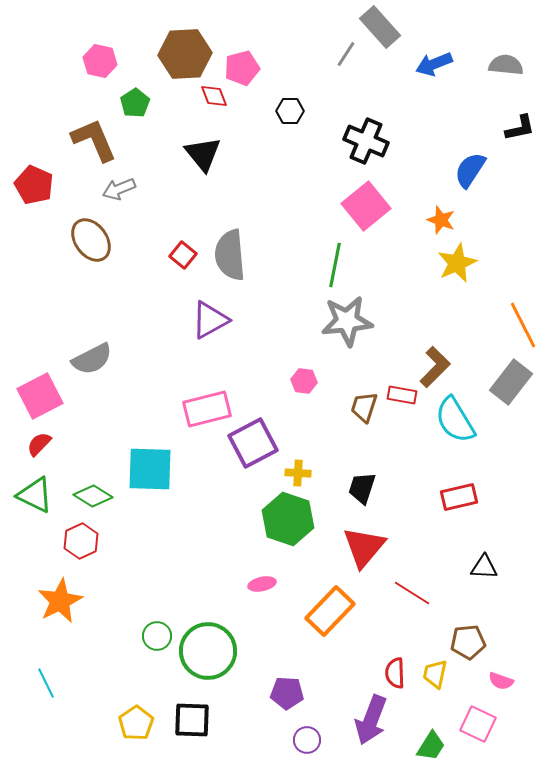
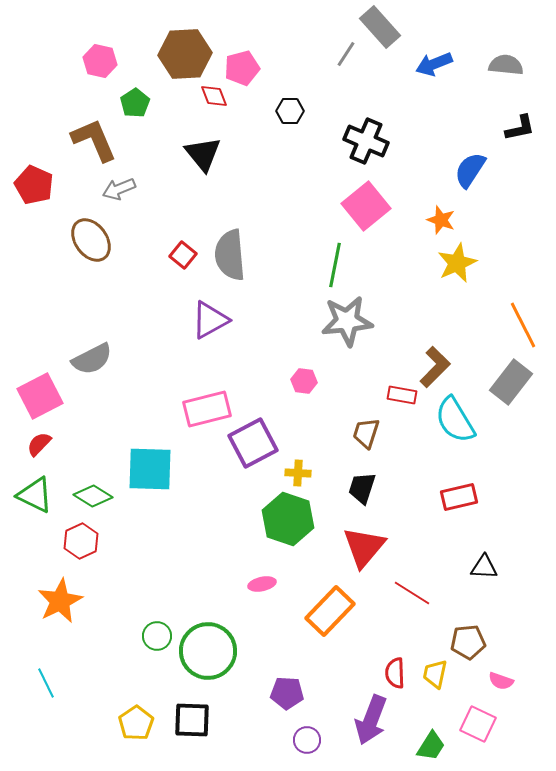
brown trapezoid at (364, 407): moved 2 px right, 26 px down
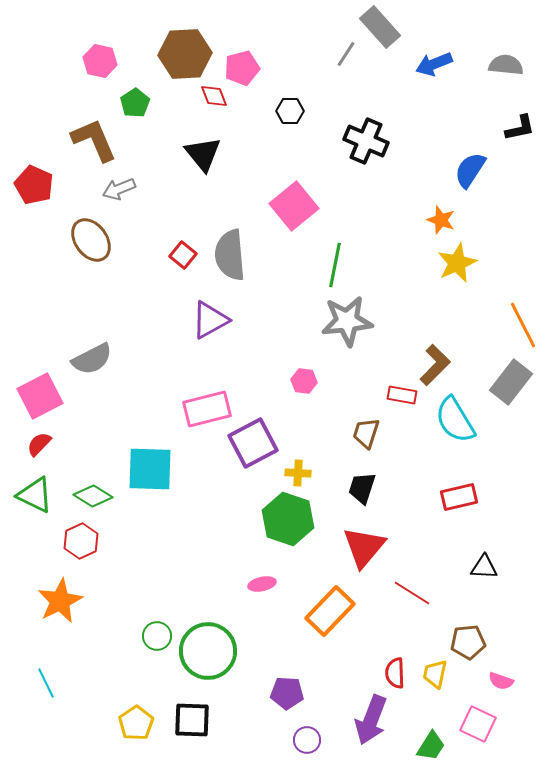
pink square at (366, 206): moved 72 px left
brown L-shape at (435, 367): moved 2 px up
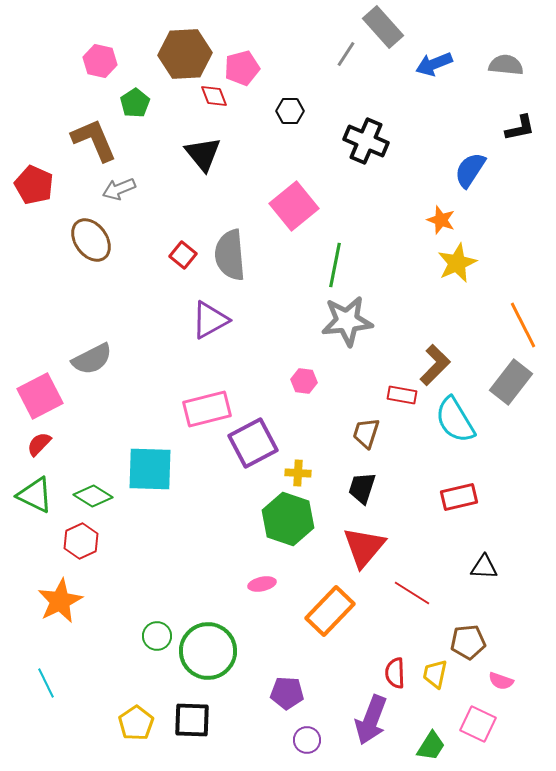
gray rectangle at (380, 27): moved 3 px right
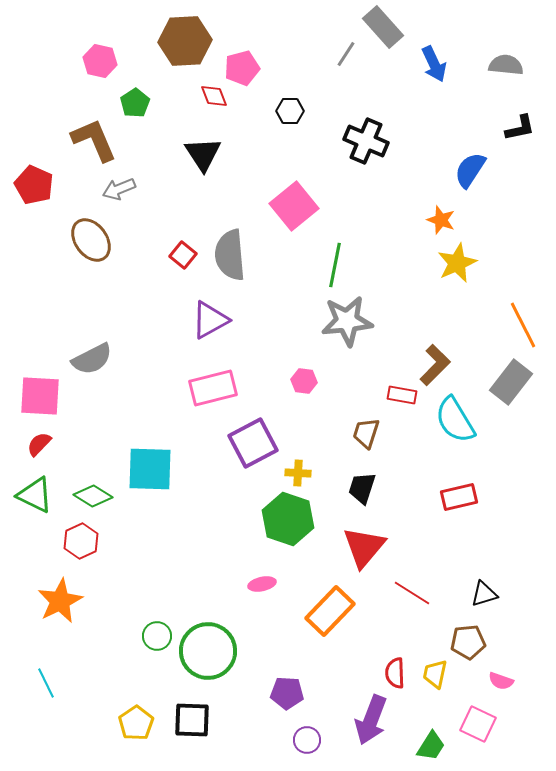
brown hexagon at (185, 54): moved 13 px up
blue arrow at (434, 64): rotated 93 degrees counterclockwise
black triangle at (203, 154): rotated 6 degrees clockwise
pink square at (40, 396): rotated 30 degrees clockwise
pink rectangle at (207, 409): moved 6 px right, 21 px up
black triangle at (484, 567): moved 27 px down; rotated 20 degrees counterclockwise
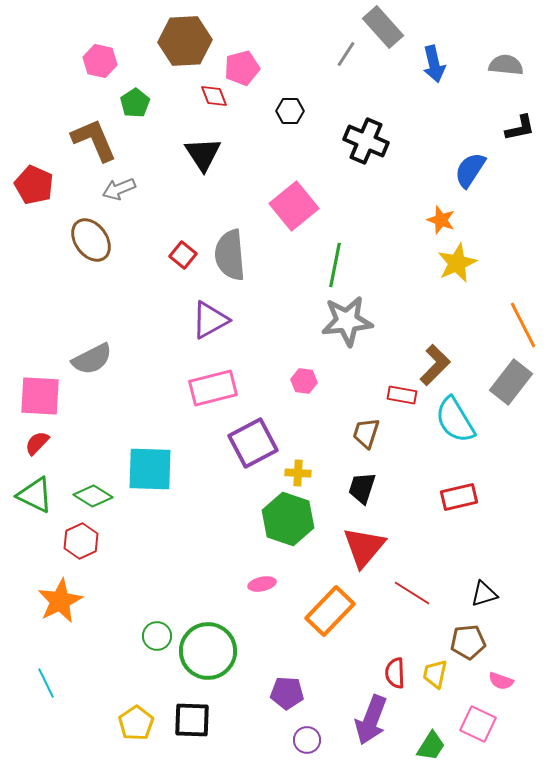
blue arrow at (434, 64): rotated 12 degrees clockwise
red semicircle at (39, 444): moved 2 px left, 1 px up
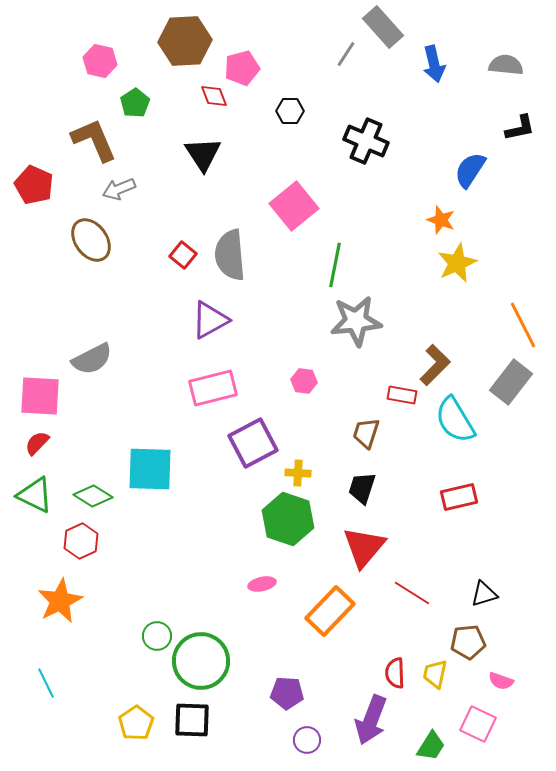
gray star at (347, 321): moved 9 px right
green circle at (208, 651): moved 7 px left, 10 px down
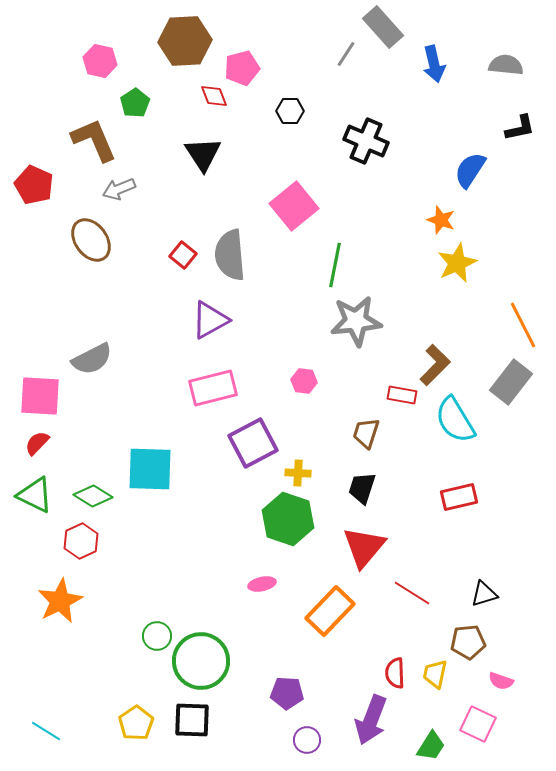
cyan line at (46, 683): moved 48 px down; rotated 32 degrees counterclockwise
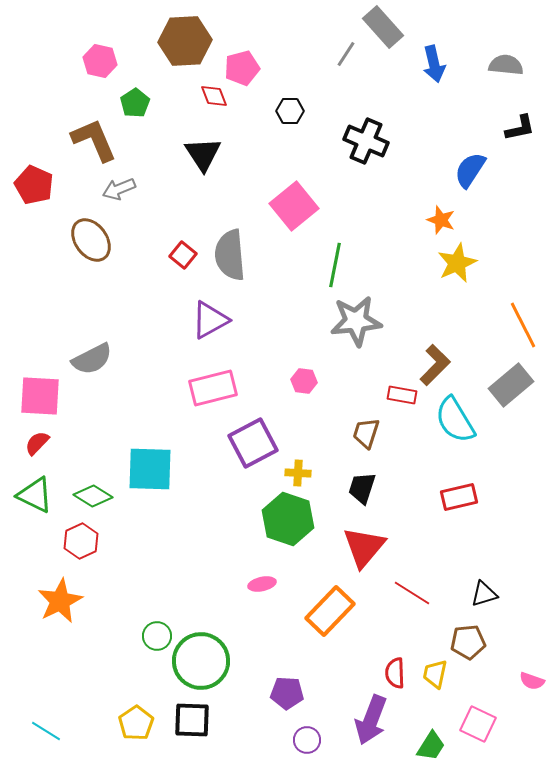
gray rectangle at (511, 382): moved 3 px down; rotated 12 degrees clockwise
pink semicircle at (501, 681): moved 31 px right
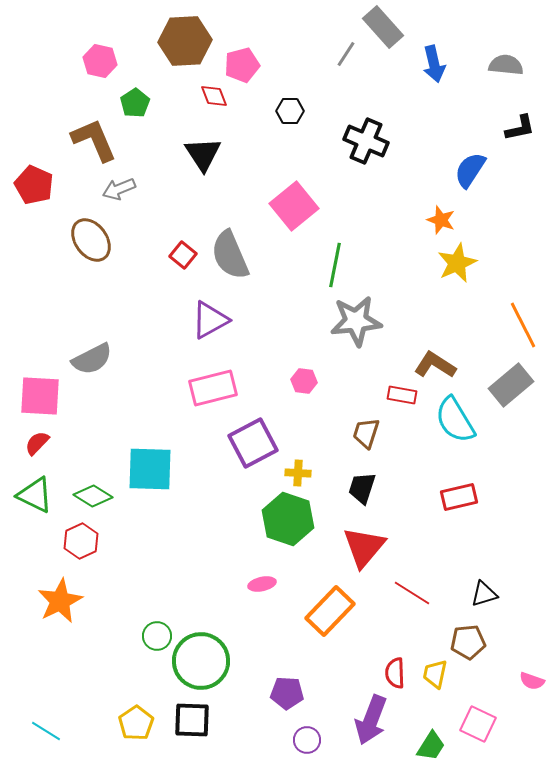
pink pentagon at (242, 68): moved 3 px up
gray semicircle at (230, 255): rotated 18 degrees counterclockwise
brown L-shape at (435, 365): rotated 102 degrees counterclockwise
